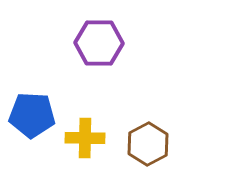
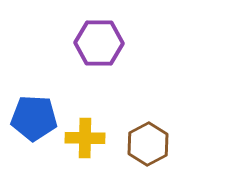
blue pentagon: moved 2 px right, 3 px down
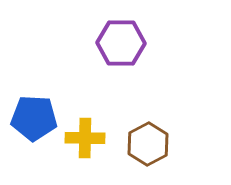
purple hexagon: moved 22 px right
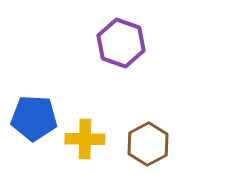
purple hexagon: rotated 18 degrees clockwise
yellow cross: moved 1 px down
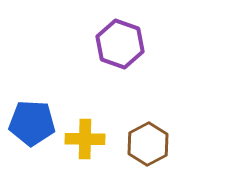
purple hexagon: moved 1 px left, 1 px down
blue pentagon: moved 2 px left, 5 px down
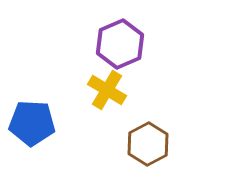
purple hexagon: rotated 18 degrees clockwise
yellow cross: moved 22 px right, 49 px up; rotated 30 degrees clockwise
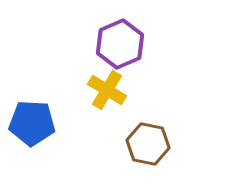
brown hexagon: rotated 21 degrees counterclockwise
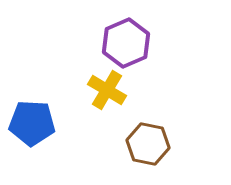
purple hexagon: moved 6 px right, 1 px up
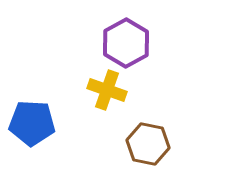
purple hexagon: rotated 6 degrees counterclockwise
yellow cross: rotated 12 degrees counterclockwise
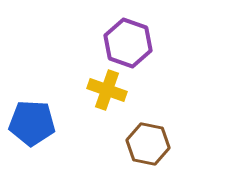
purple hexagon: moved 2 px right; rotated 12 degrees counterclockwise
